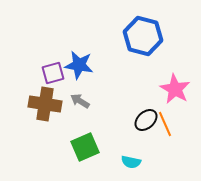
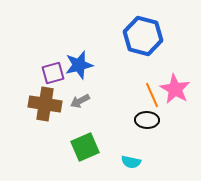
blue star: rotated 24 degrees counterclockwise
gray arrow: rotated 60 degrees counterclockwise
black ellipse: moved 1 px right; rotated 45 degrees clockwise
orange line: moved 13 px left, 29 px up
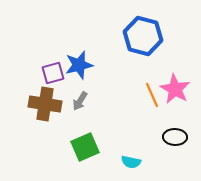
gray arrow: rotated 30 degrees counterclockwise
black ellipse: moved 28 px right, 17 px down
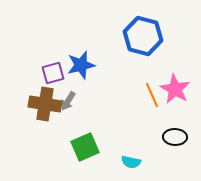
blue star: moved 2 px right
gray arrow: moved 12 px left
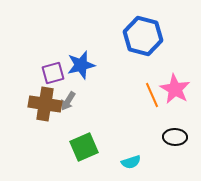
green square: moved 1 px left
cyan semicircle: rotated 30 degrees counterclockwise
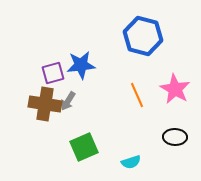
blue star: rotated 8 degrees clockwise
orange line: moved 15 px left
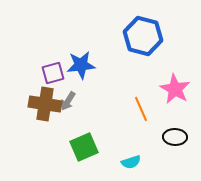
orange line: moved 4 px right, 14 px down
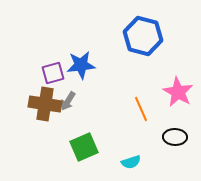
pink star: moved 3 px right, 3 px down
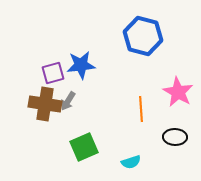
orange line: rotated 20 degrees clockwise
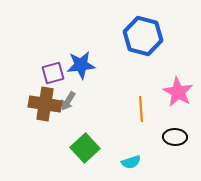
green square: moved 1 px right, 1 px down; rotated 20 degrees counterclockwise
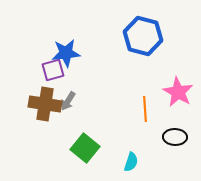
blue star: moved 15 px left, 12 px up
purple square: moved 3 px up
orange line: moved 4 px right
green square: rotated 8 degrees counterclockwise
cyan semicircle: rotated 54 degrees counterclockwise
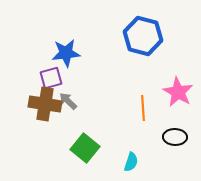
purple square: moved 2 px left, 8 px down
gray arrow: rotated 102 degrees clockwise
orange line: moved 2 px left, 1 px up
